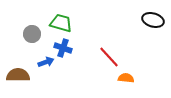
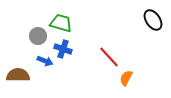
black ellipse: rotated 40 degrees clockwise
gray circle: moved 6 px right, 2 px down
blue cross: moved 1 px down
blue arrow: moved 1 px left, 1 px up; rotated 42 degrees clockwise
orange semicircle: rotated 70 degrees counterclockwise
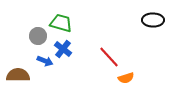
black ellipse: rotated 55 degrees counterclockwise
blue cross: rotated 18 degrees clockwise
orange semicircle: rotated 133 degrees counterclockwise
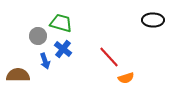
blue arrow: rotated 49 degrees clockwise
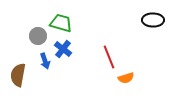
red line: rotated 20 degrees clockwise
brown semicircle: rotated 80 degrees counterclockwise
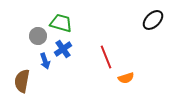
black ellipse: rotated 45 degrees counterclockwise
blue cross: rotated 18 degrees clockwise
red line: moved 3 px left
brown semicircle: moved 4 px right, 6 px down
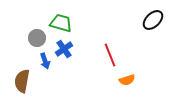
gray circle: moved 1 px left, 2 px down
blue cross: moved 1 px right
red line: moved 4 px right, 2 px up
orange semicircle: moved 1 px right, 2 px down
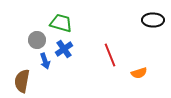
black ellipse: rotated 45 degrees clockwise
gray circle: moved 2 px down
orange semicircle: moved 12 px right, 7 px up
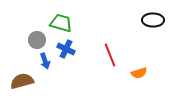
blue cross: moved 2 px right; rotated 30 degrees counterclockwise
brown semicircle: rotated 65 degrees clockwise
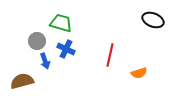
black ellipse: rotated 20 degrees clockwise
gray circle: moved 1 px down
red line: rotated 35 degrees clockwise
